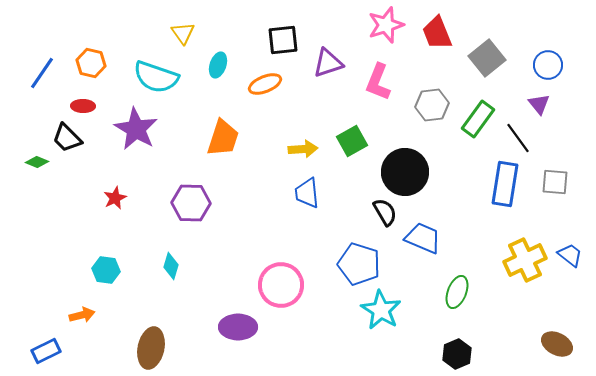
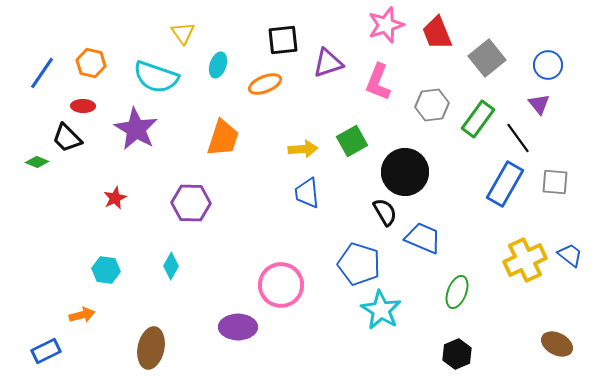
blue rectangle at (505, 184): rotated 21 degrees clockwise
cyan diamond at (171, 266): rotated 12 degrees clockwise
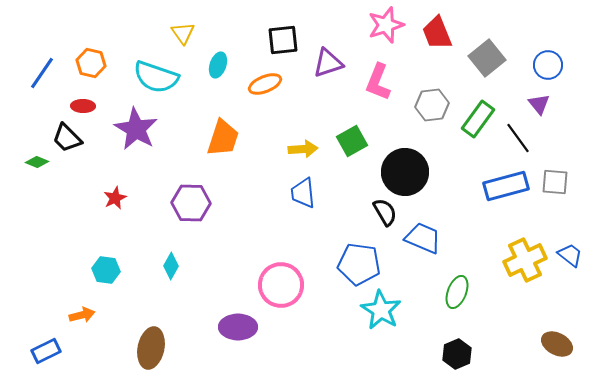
blue rectangle at (505, 184): moved 1 px right, 2 px down; rotated 45 degrees clockwise
blue trapezoid at (307, 193): moved 4 px left
blue pentagon at (359, 264): rotated 9 degrees counterclockwise
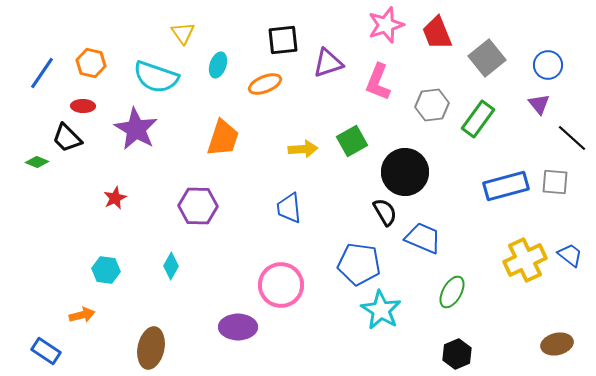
black line at (518, 138): moved 54 px right; rotated 12 degrees counterclockwise
blue trapezoid at (303, 193): moved 14 px left, 15 px down
purple hexagon at (191, 203): moved 7 px right, 3 px down
green ellipse at (457, 292): moved 5 px left; rotated 8 degrees clockwise
brown ellipse at (557, 344): rotated 40 degrees counterclockwise
blue rectangle at (46, 351): rotated 60 degrees clockwise
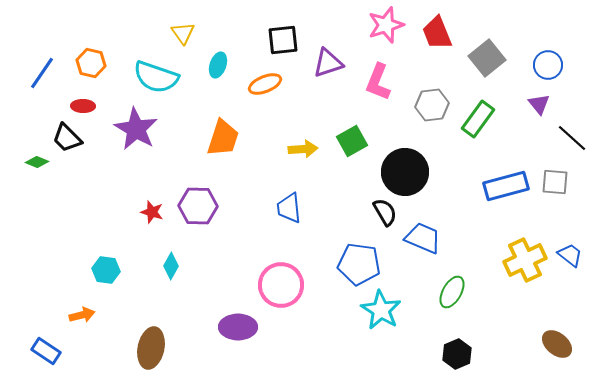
red star at (115, 198): moved 37 px right, 14 px down; rotated 30 degrees counterclockwise
brown ellipse at (557, 344): rotated 52 degrees clockwise
